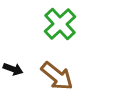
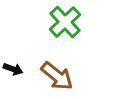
green cross: moved 5 px right, 2 px up
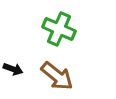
green cross: moved 6 px left, 7 px down; rotated 24 degrees counterclockwise
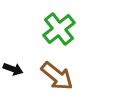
green cross: rotated 28 degrees clockwise
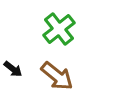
black arrow: rotated 18 degrees clockwise
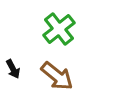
black arrow: rotated 24 degrees clockwise
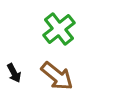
black arrow: moved 1 px right, 4 px down
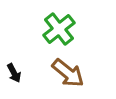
brown arrow: moved 11 px right, 3 px up
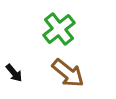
black arrow: rotated 12 degrees counterclockwise
